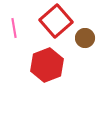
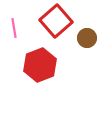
brown circle: moved 2 px right
red hexagon: moved 7 px left
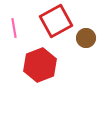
red square: rotated 12 degrees clockwise
brown circle: moved 1 px left
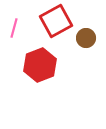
pink line: rotated 24 degrees clockwise
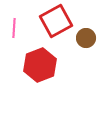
pink line: rotated 12 degrees counterclockwise
